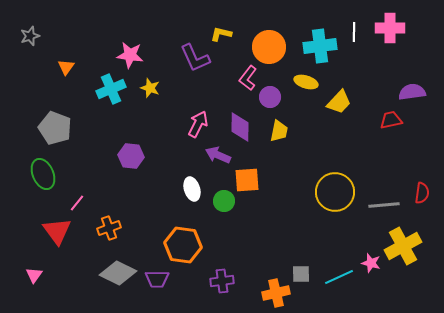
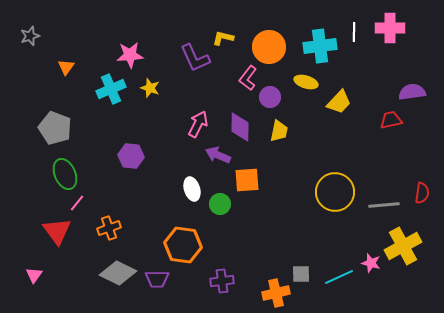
yellow L-shape at (221, 34): moved 2 px right, 4 px down
pink star at (130, 55): rotated 12 degrees counterclockwise
green ellipse at (43, 174): moved 22 px right
green circle at (224, 201): moved 4 px left, 3 px down
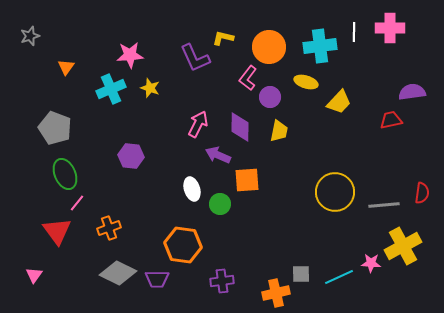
pink star at (371, 263): rotated 12 degrees counterclockwise
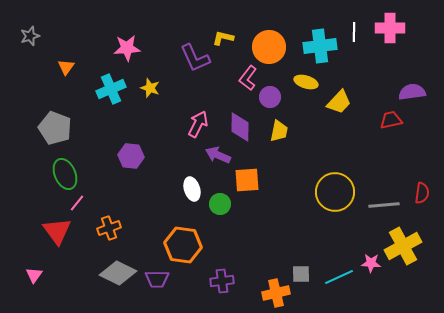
pink star at (130, 55): moved 3 px left, 7 px up
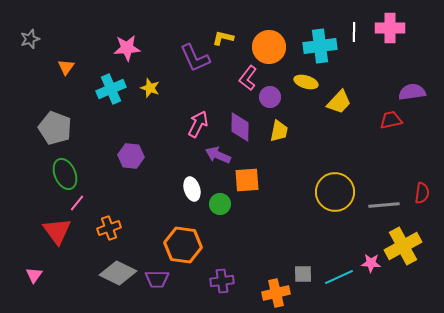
gray star at (30, 36): moved 3 px down
gray square at (301, 274): moved 2 px right
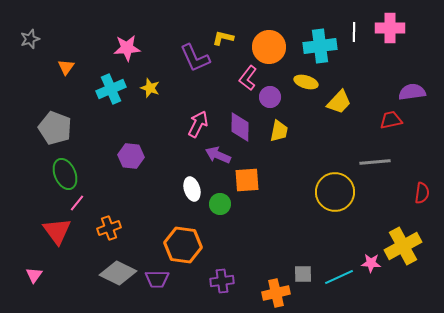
gray line at (384, 205): moved 9 px left, 43 px up
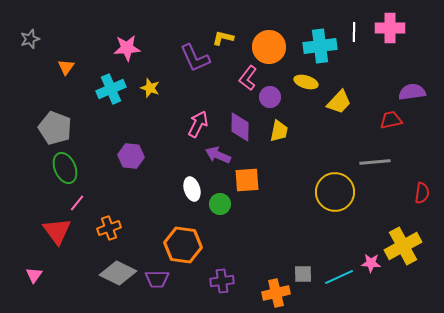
green ellipse at (65, 174): moved 6 px up
